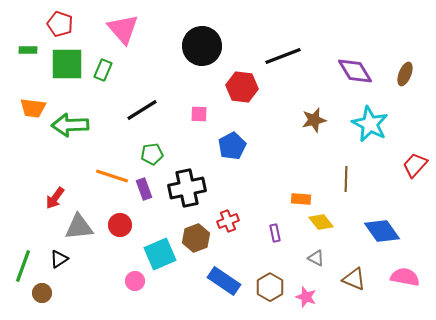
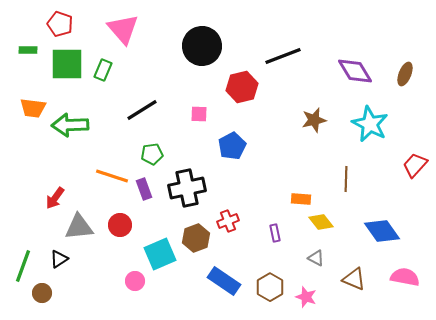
red hexagon at (242, 87): rotated 20 degrees counterclockwise
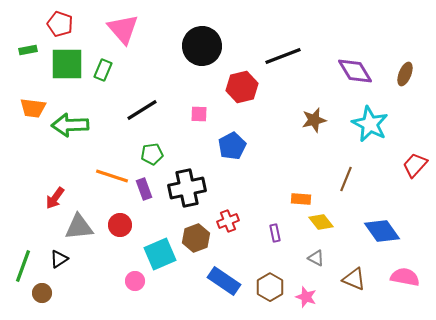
green rectangle at (28, 50): rotated 12 degrees counterclockwise
brown line at (346, 179): rotated 20 degrees clockwise
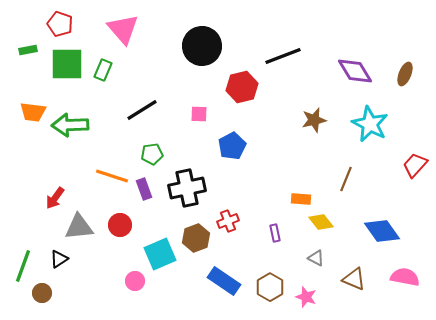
orange trapezoid at (33, 108): moved 4 px down
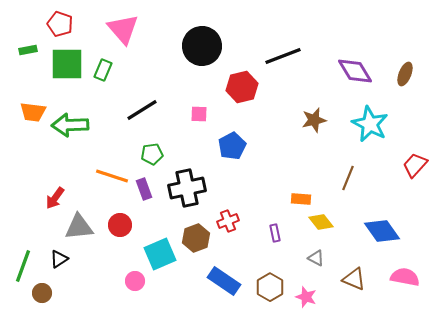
brown line at (346, 179): moved 2 px right, 1 px up
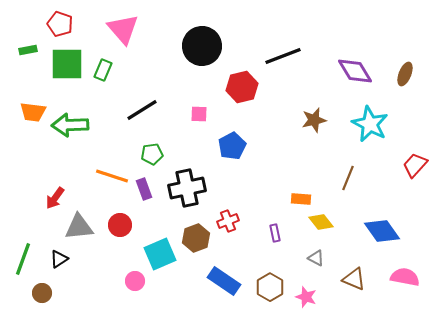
green line at (23, 266): moved 7 px up
